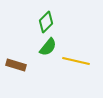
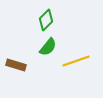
green diamond: moved 2 px up
yellow line: rotated 32 degrees counterclockwise
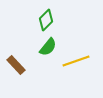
brown rectangle: rotated 30 degrees clockwise
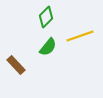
green diamond: moved 3 px up
yellow line: moved 4 px right, 25 px up
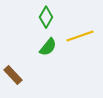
green diamond: rotated 15 degrees counterclockwise
brown rectangle: moved 3 px left, 10 px down
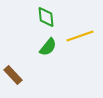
green diamond: rotated 35 degrees counterclockwise
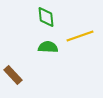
green semicircle: rotated 126 degrees counterclockwise
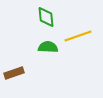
yellow line: moved 2 px left
brown rectangle: moved 1 px right, 2 px up; rotated 66 degrees counterclockwise
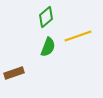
green diamond: rotated 55 degrees clockwise
green semicircle: rotated 108 degrees clockwise
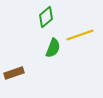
yellow line: moved 2 px right, 1 px up
green semicircle: moved 5 px right, 1 px down
